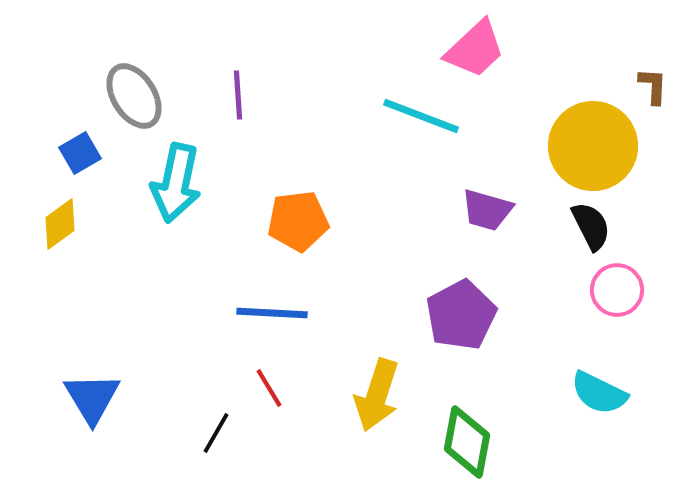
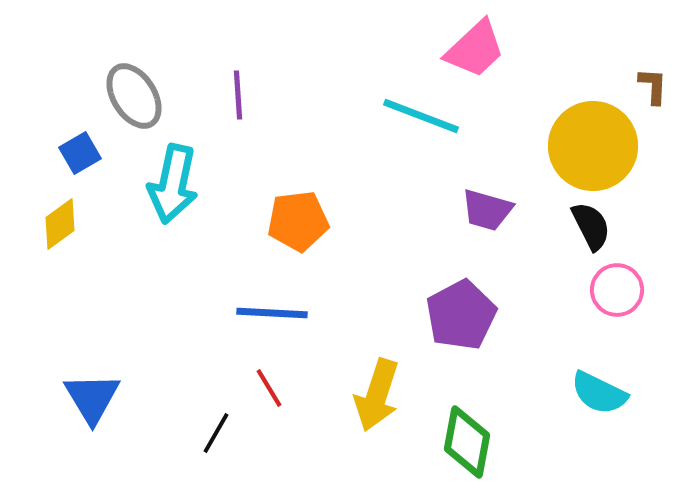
cyan arrow: moved 3 px left, 1 px down
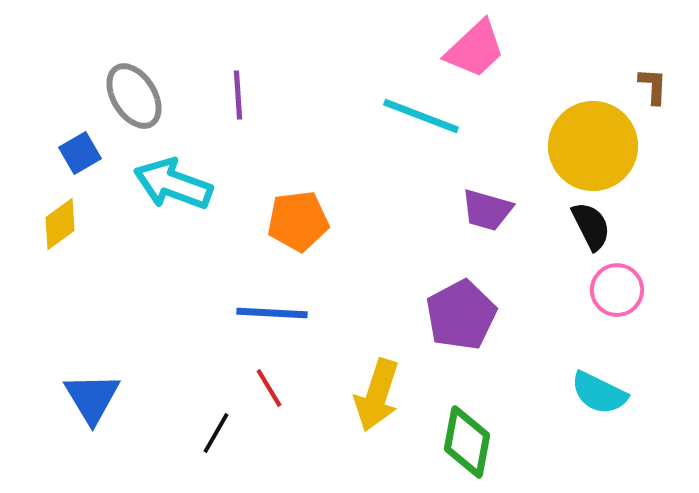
cyan arrow: rotated 98 degrees clockwise
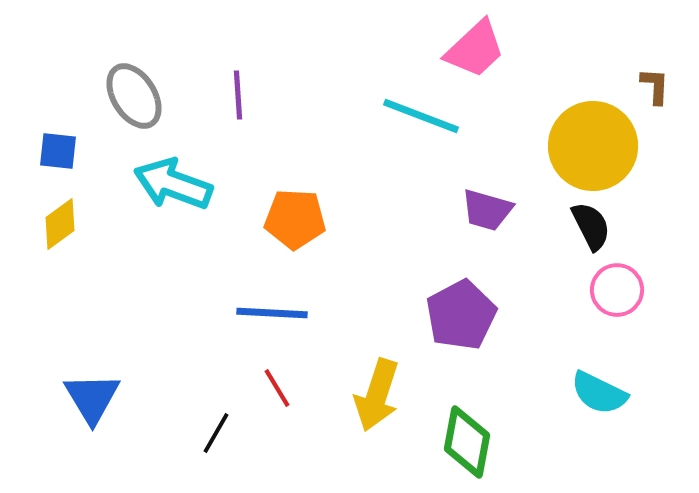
brown L-shape: moved 2 px right
blue square: moved 22 px left, 2 px up; rotated 36 degrees clockwise
orange pentagon: moved 3 px left, 2 px up; rotated 10 degrees clockwise
red line: moved 8 px right
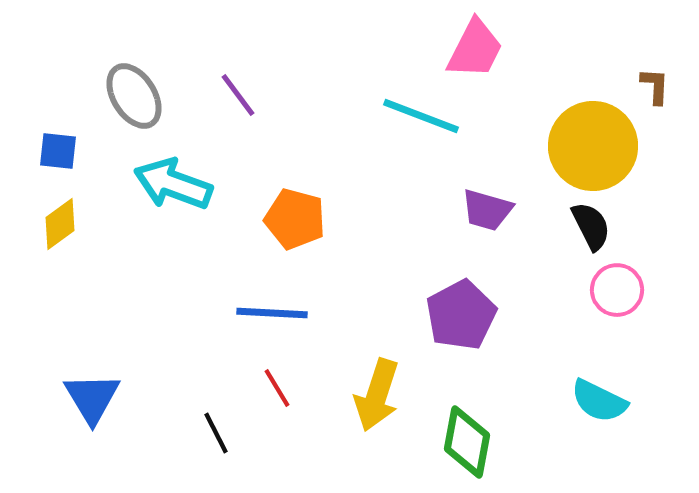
pink trapezoid: rotated 20 degrees counterclockwise
purple line: rotated 33 degrees counterclockwise
orange pentagon: rotated 12 degrees clockwise
cyan semicircle: moved 8 px down
black line: rotated 57 degrees counterclockwise
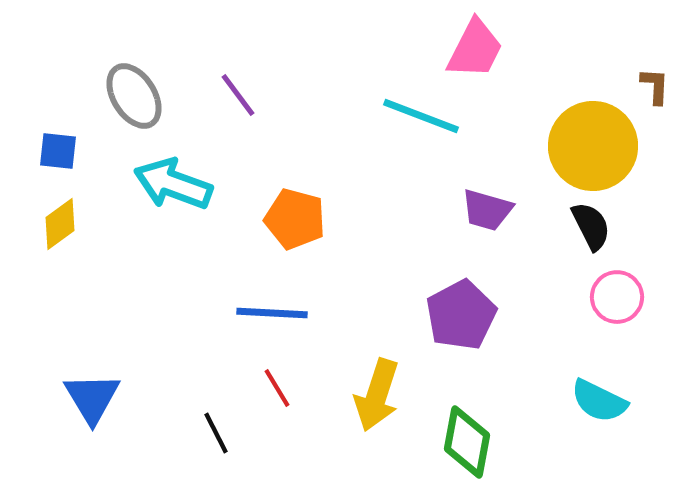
pink circle: moved 7 px down
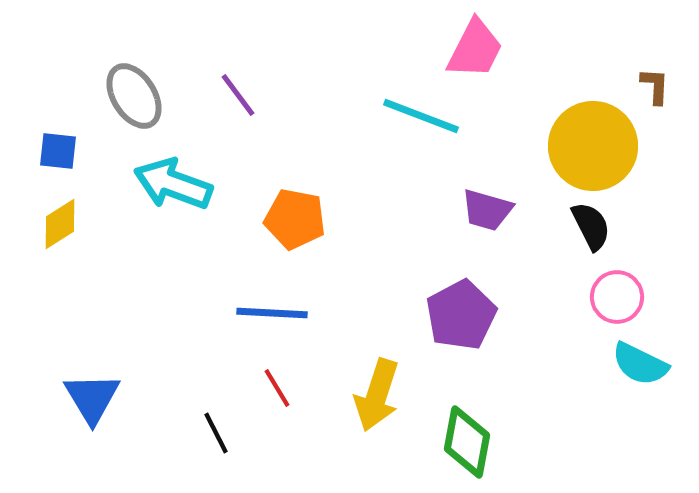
orange pentagon: rotated 4 degrees counterclockwise
yellow diamond: rotated 4 degrees clockwise
cyan semicircle: moved 41 px right, 37 px up
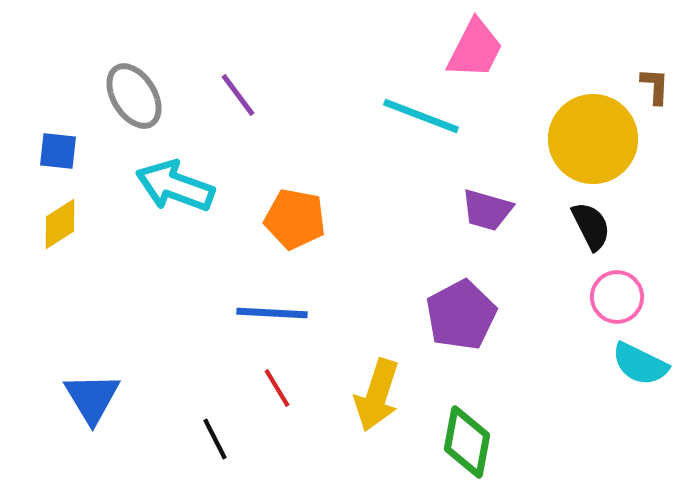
yellow circle: moved 7 px up
cyan arrow: moved 2 px right, 2 px down
black line: moved 1 px left, 6 px down
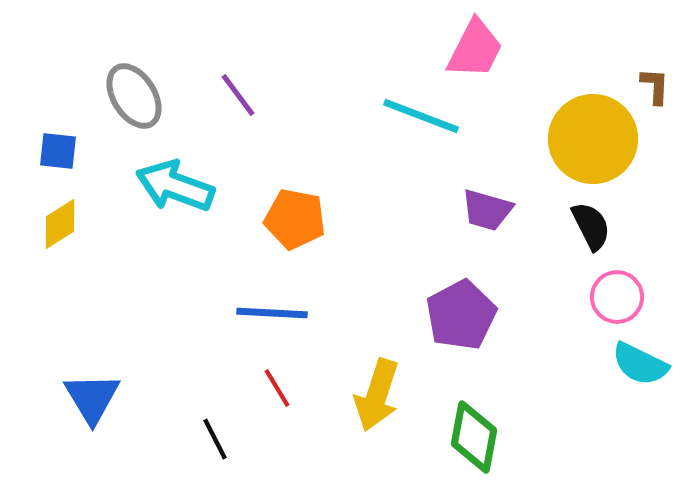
green diamond: moved 7 px right, 5 px up
